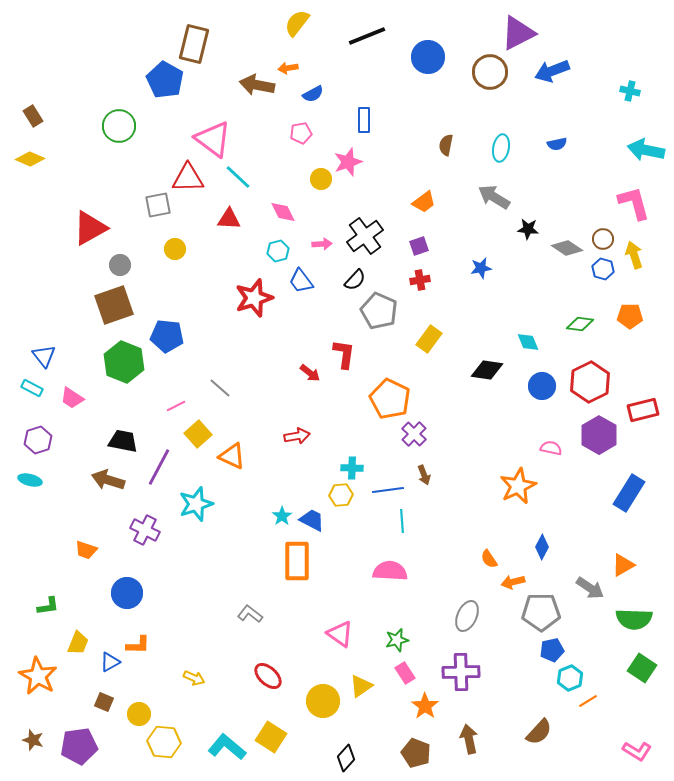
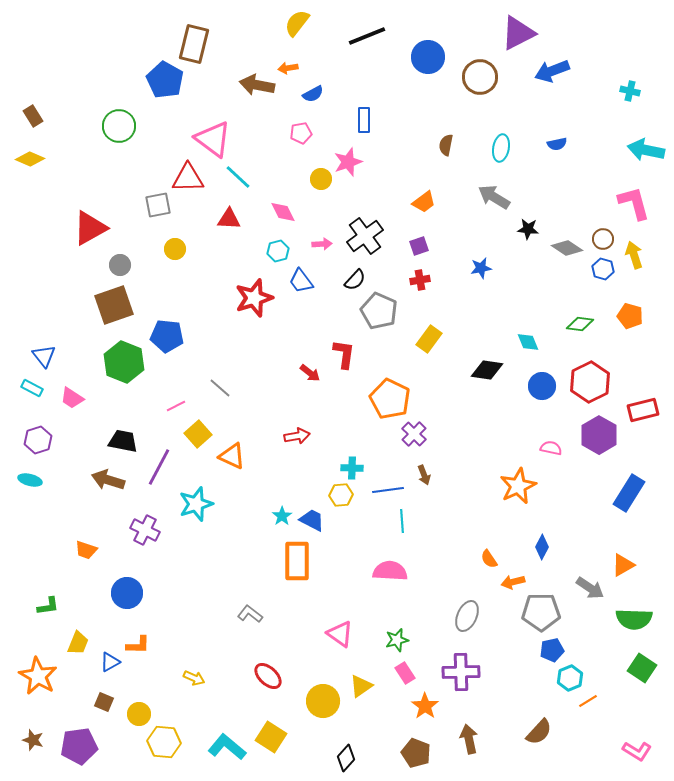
brown circle at (490, 72): moved 10 px left, 5 px down
orange pentagon at (630, 316): rotated 15 degrees clockwise
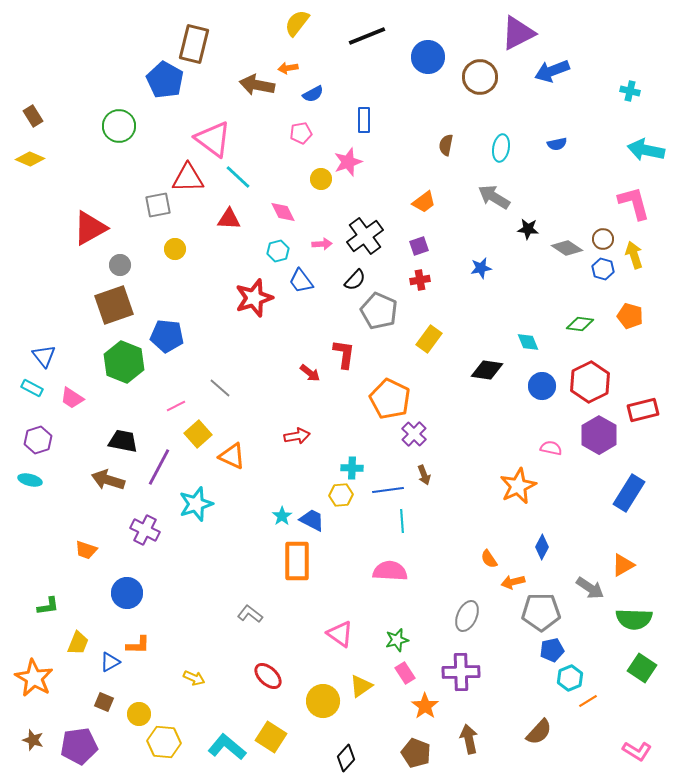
orange star at (38, 676): moved 4 px left, 2 px down
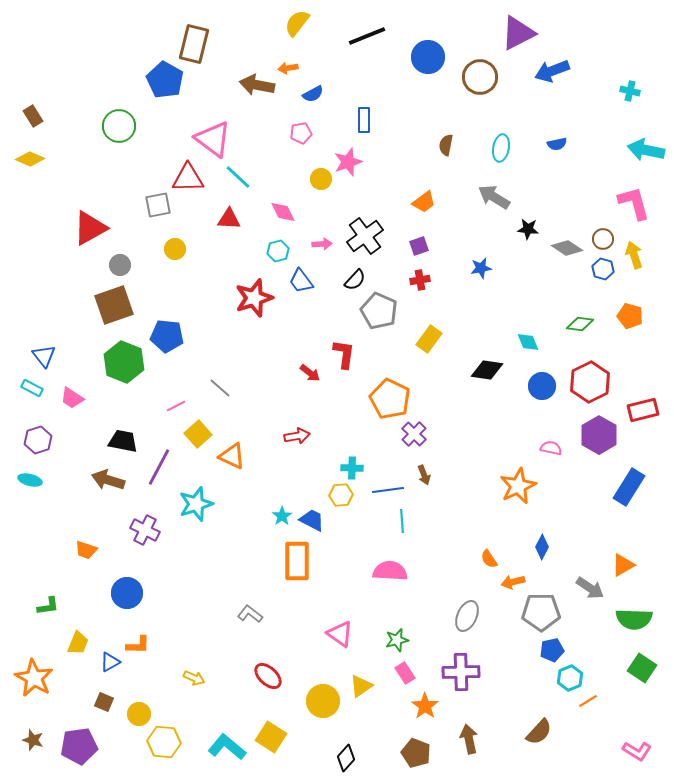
blue rectangle at (629, 493): moved 6 px up
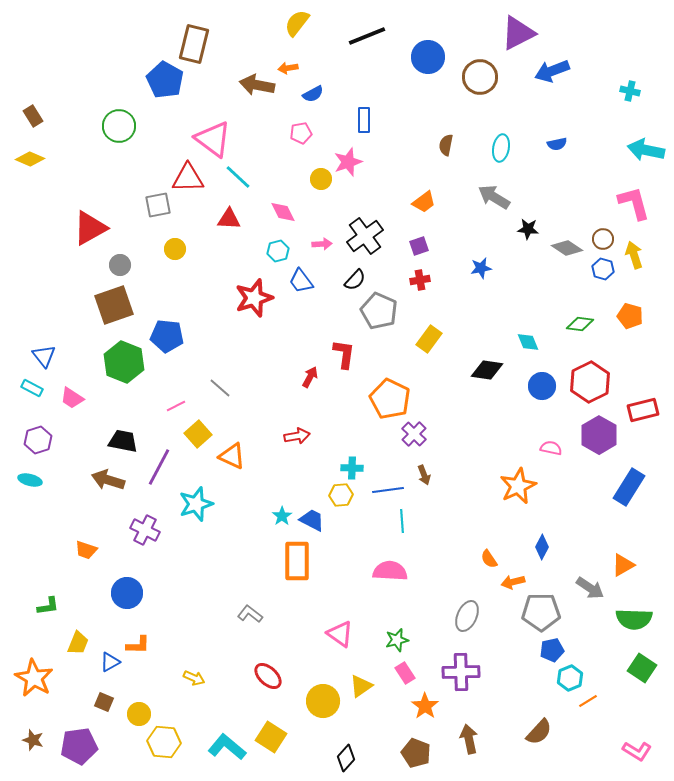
red arrow at (310, 373): moved 4 px down; rotated 100 degrees counterclockwise
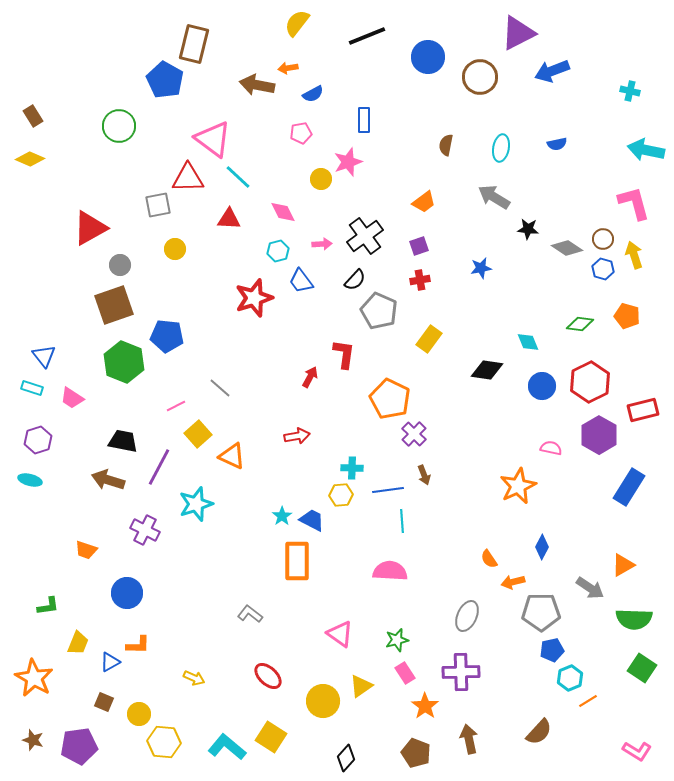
orange pentagon at (630, 316): moved 3 px left
cyan rectangle at (32, 388): rotated 10 degrees counterclockwise
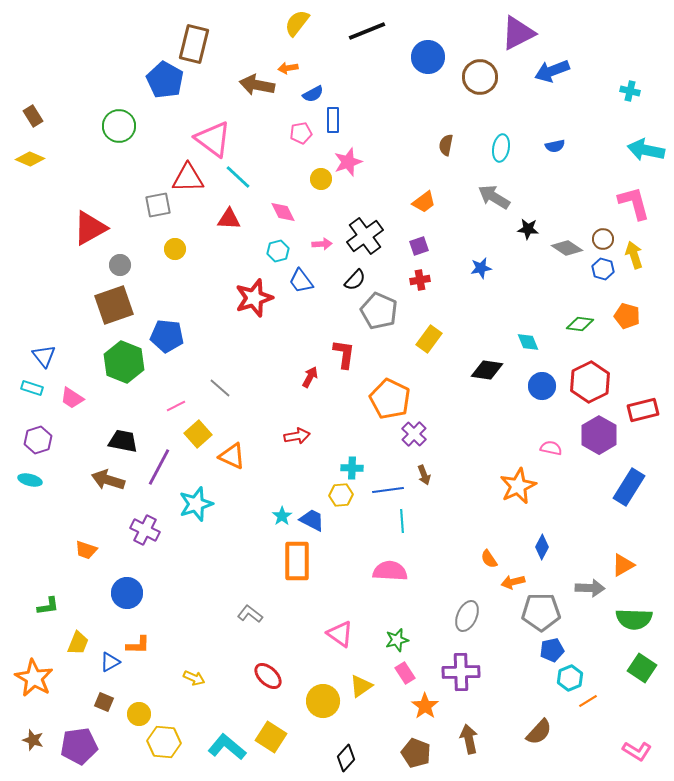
black line at (367, 36): moved 5 px up
blue rectangle at (364, 120): moved 31 px left
blue semicircle at (557, 144): moved 2 px left, 2 px down
gray arrow at (590, 588): rotated 32 degrees counterclockwise
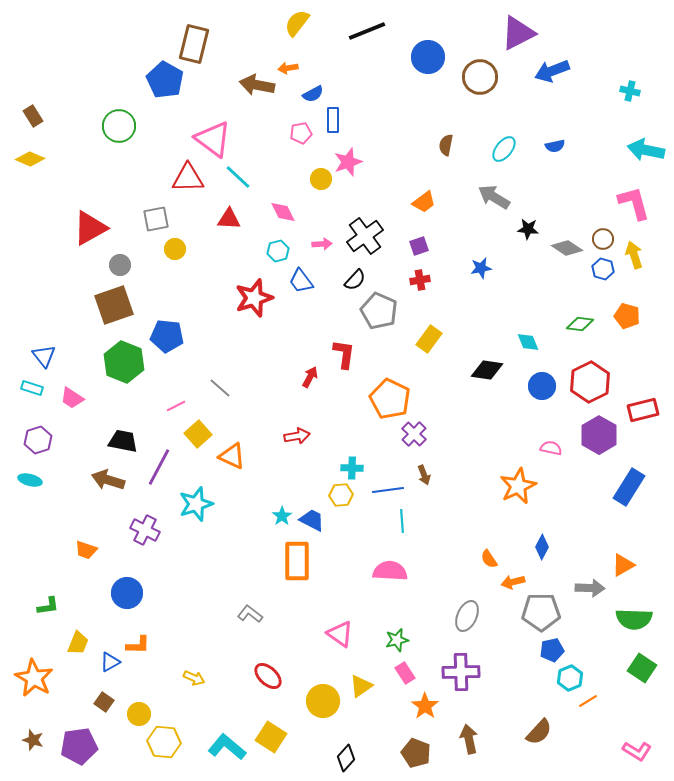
cyan ellipse at (501, 148): moved 3 px right, 1 px down; rotated 28 degrees clockwise
gray square at (158, 205): moved 2 px left, 14 px down
brown square at (104, 702): rotated 12 degrees clockwise
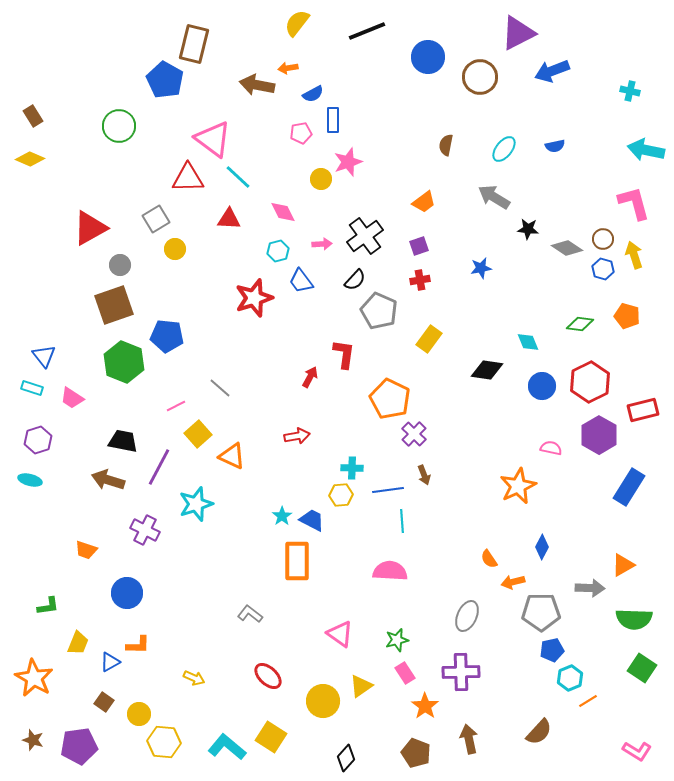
gray square at (156, 219): rotated 20 degrees counterclockwise
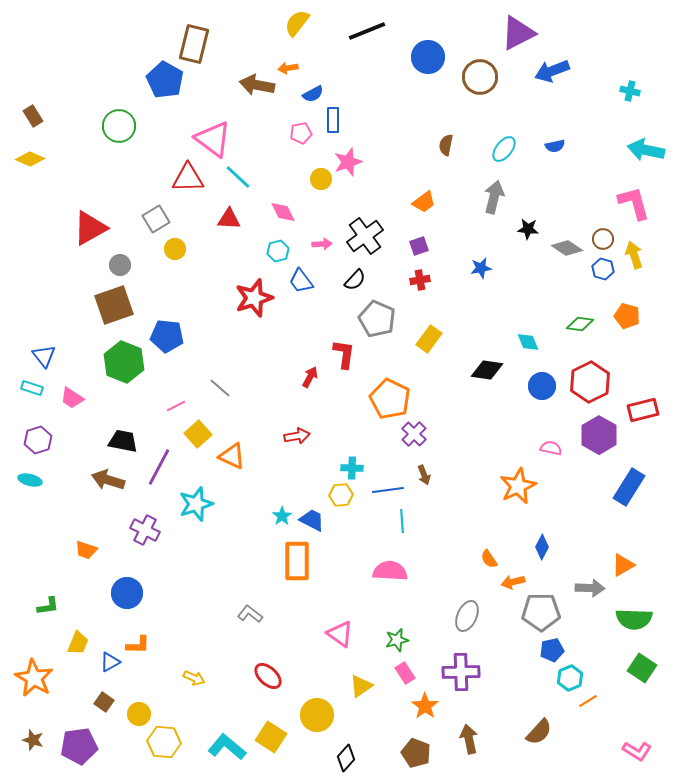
gray arrow at (494, 197): rotated 72 degrees clockwise
gray pentagon at (379, 311): moved 2 px left, 8 px down
yellow circle at (323, 701): moved 6 px left, 14 px down
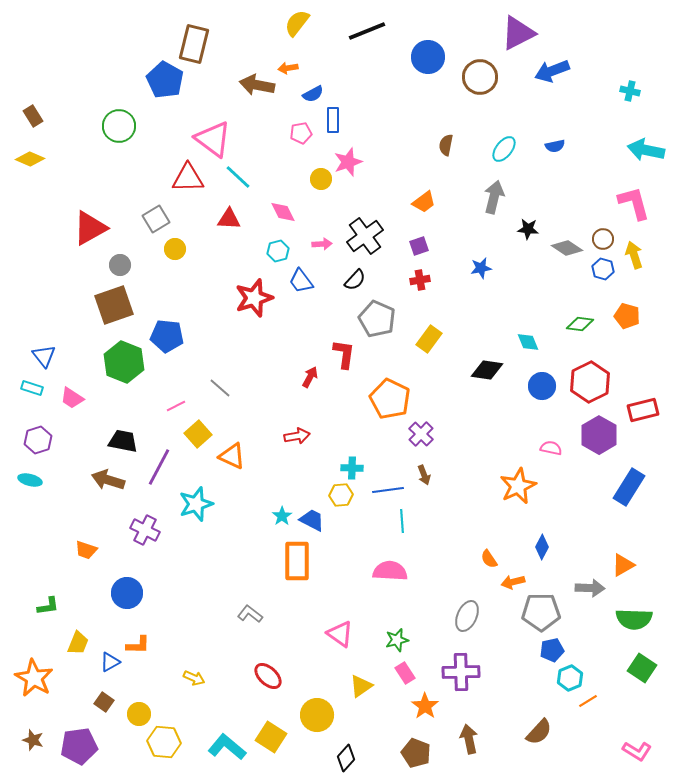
purple cross at (414, 434): moved 7 px right
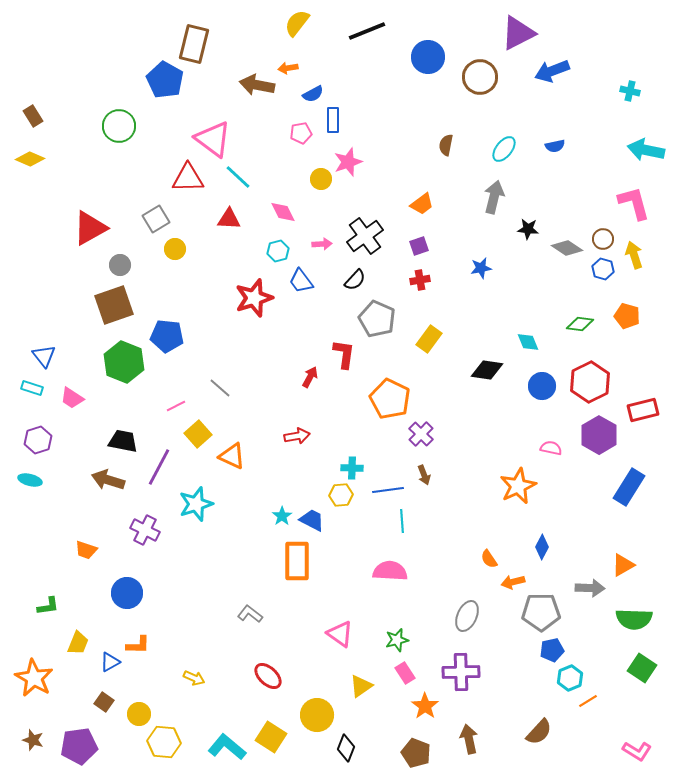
orange trapezoid at (424, 202): moved 2 px left, 2 px down
black diamond at (346, 758): moved 10 px up; rotated 20 degrees counterclockwise
